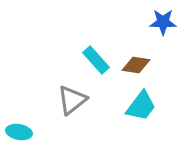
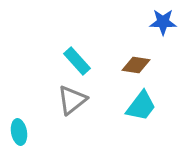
cyan rectangle: moved 19 px left, 1 px down
cyan ellipse: rotated 70 degrees clockwise
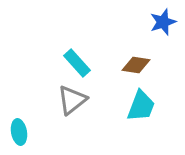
blue star: rotated 20 degrees counterclockwise
cyan rectangle: moved 2 px down
cyan trapezoid: rotated 16 degrees counterclockwise
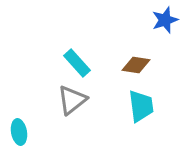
blue star: moved 2 px right, 2 px up
cyan trapezoid: rotated 28 degrees counterclockwise
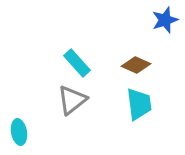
brown diamond: rotated 16 degrees clockwise
cyan trapezoid: moved 2 px left, 2 px up
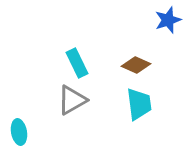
blue star: moved 3 px right
cyan rectangle: rotated 16 degrees clockwise
gray triangle: rotated 8 degrees clockwise
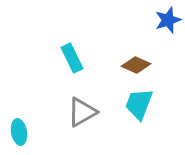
cyan rectangle: moved 5 px left, 5 px up
gray triangle: moved 10 px right, 12 px down
cyan trapezoid: rotated 152 degrees counterclockwise
